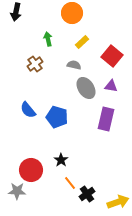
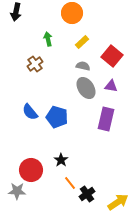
gray semicircle: moved 9 px right, 1 px down
blue semicircle: moved 2 px right, 2 px down
yellow arrow: rotated 15 degrees counterclockwise
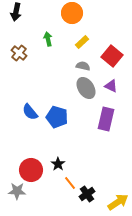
brown cross: moved 16 px left, 11 px up; rotated 14 degrees counterclockwise
purple triangle: rotated 16 degrees clockwise
black star: moved 3 px left, 4 px down
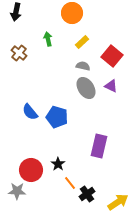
purple rectangle: moved 7 px left, 27 px down
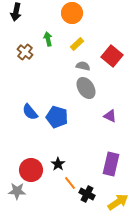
yellow rectangle: moved 5 px left, 2 px down
brown cross: moved 6 px right, 1 px up
purple triangle: moved 1 px left, 30 px down
purple rectangle: moved 12 px right, 18 px down
black cross: rotated 28 degrees counterclockwise
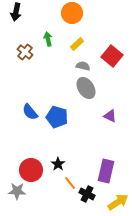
purple rectangle: moved 5 px left, 7 px down
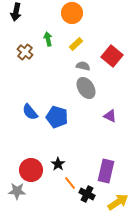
yellow rectangle: moved 1 px left
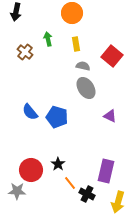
yellow rectangle: rotated 56 degrees counterclockwise
yellow arrow: rotated 140 degrees clockwise
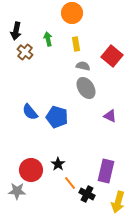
black arrow: moved 19 px down
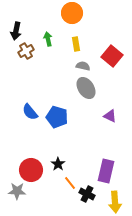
brown cross: moved 1 px right, 1 px up; rotated 21 degrees clockwise
yellow arrow: moved 3 px left; rotated 20 degrees counterclockwise
